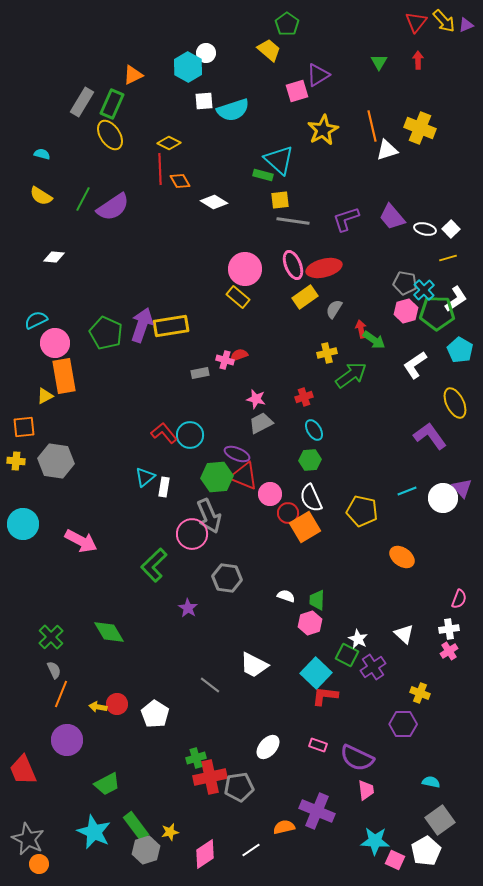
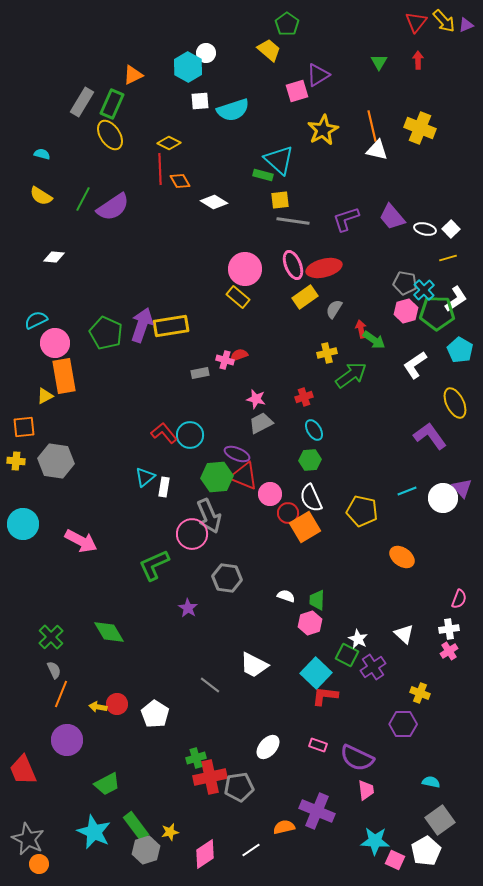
white square at (204, 101): moved 4 px left
white triangle at (387, 150): moved 10 px left; rotated 30 degrees clockwise
green L-shape at (154, 565): rotated 20 degrees clockwise
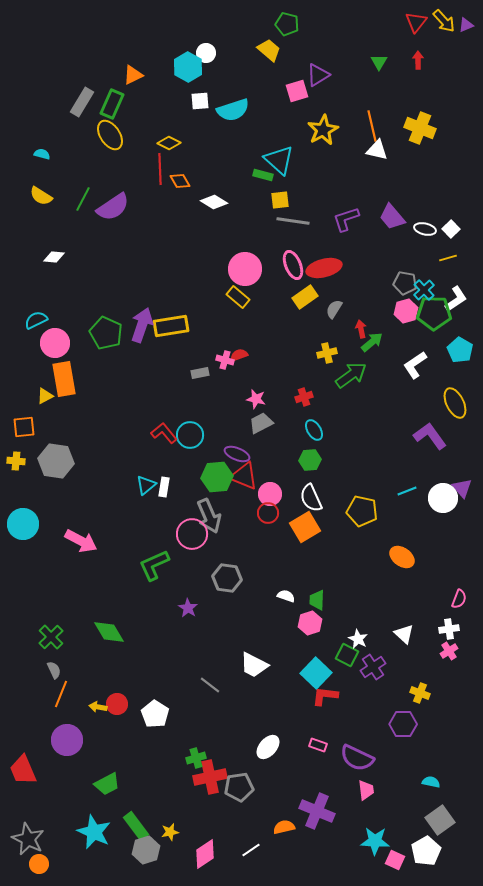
green pentagon at (287, 24): rotated 20 degrees counterclockwise
green pentagon at (437, 313): moved 3 px left
green arrow at (374, 340): moved 2 px left, 2 px down; rotated 75 degrees counterclockwise
orange rectangle at (64, 376): moved 3 px down
cyan triangle at (145, 477): moved 1 px right, 8 px down
red circle at (288, 513): moved 20 px left
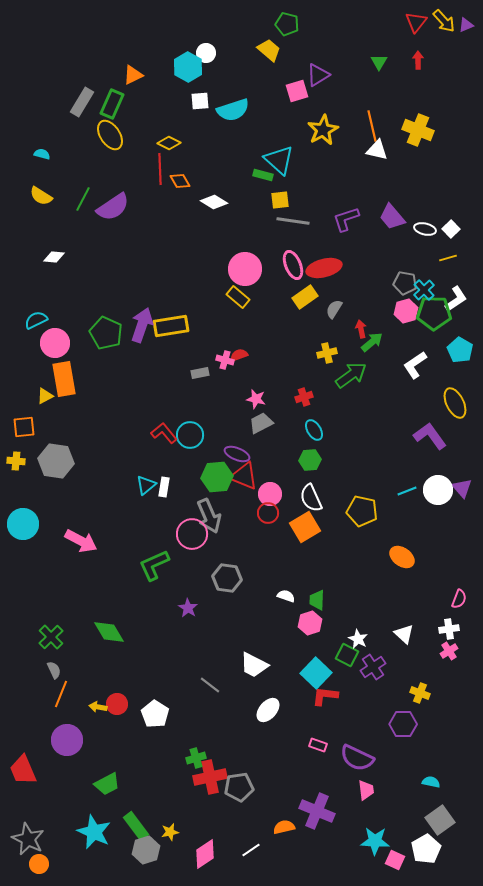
yellow cross at (420, 128): moved 2 px left, 2 px down
white circle at (443, 498): moved 5 px left, 8 px up
white ellipse at (268, 747): moved 37 px up
white pentagon at (426, 851): moved 2 px up
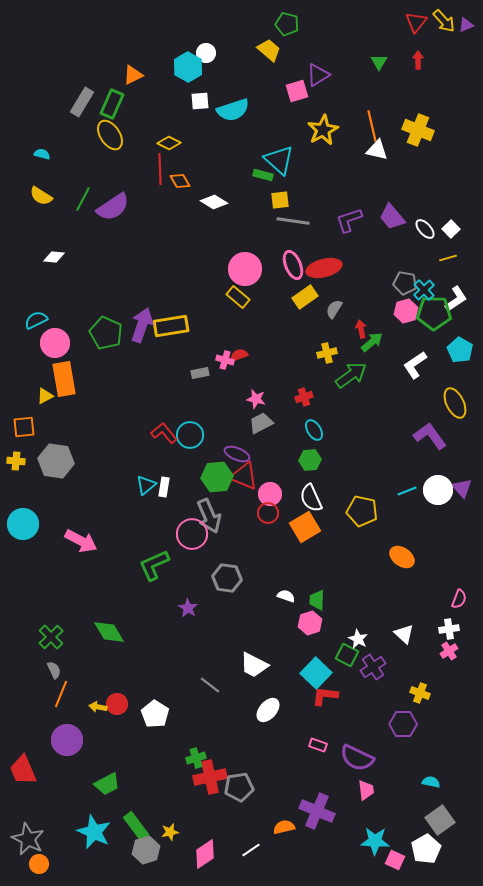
purple L-shape at (346, 219): moved 3 px right, 1 px down
white ellipse at (425, 229): rotated 35 degrees clockwise
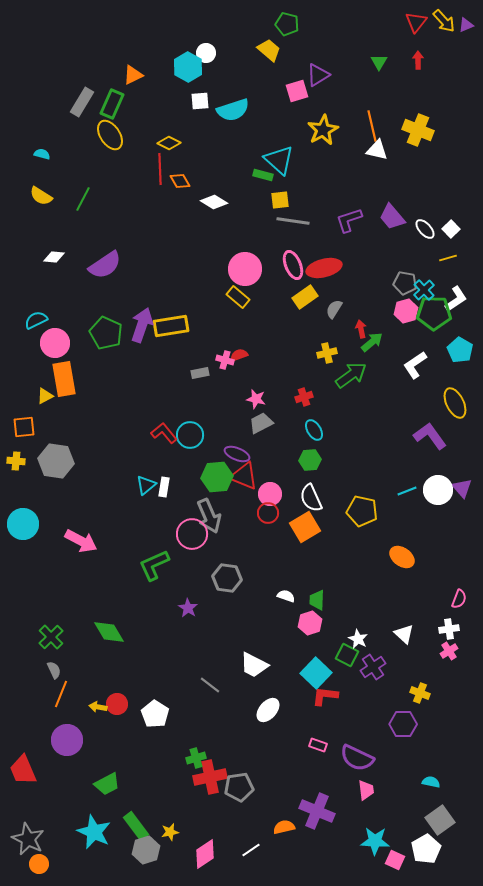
purple semicircle at (113, 207): moved 8 px left, 58 px down
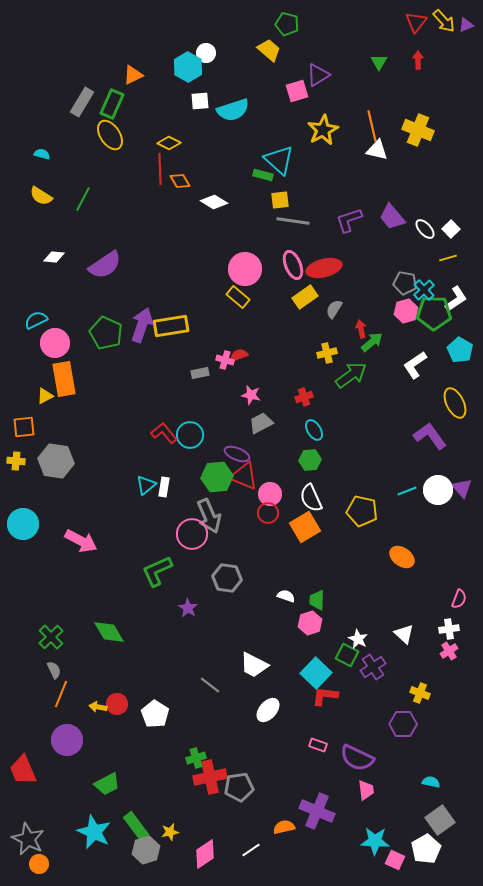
pink star at (256, 399): moved 5 px left, 4 px up
green L-shape at (154, 565): moved 3 px right, 6 px down
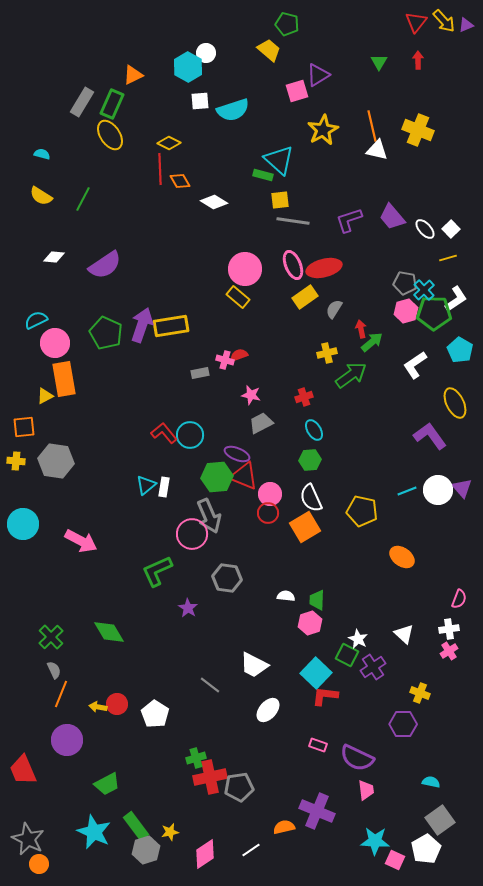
white semicircle at (286, 596): rotated 12 degrees counterclockwise
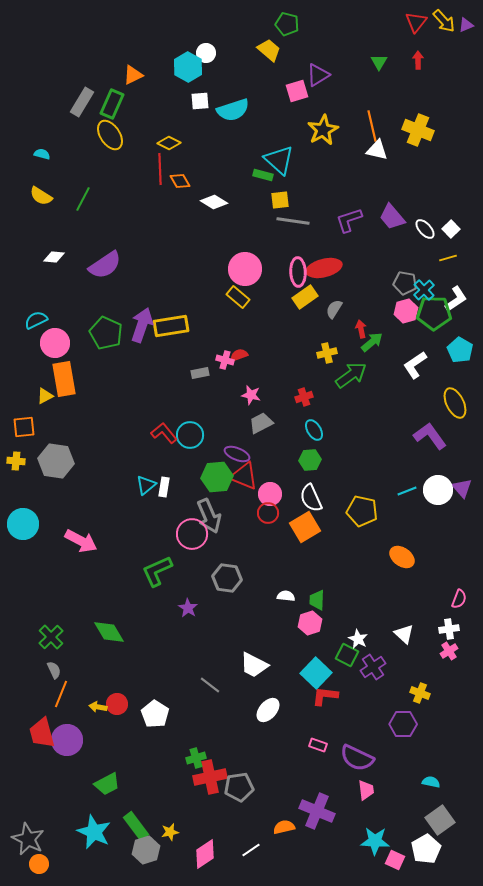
pink ellipse at (293, 265): moved 5 px right, 7 px down; rotated 20 degrees clockwise
red trapezoid at (23, 770): moved 19 px right, 37 px up; rotated 8 degrees clockwise
